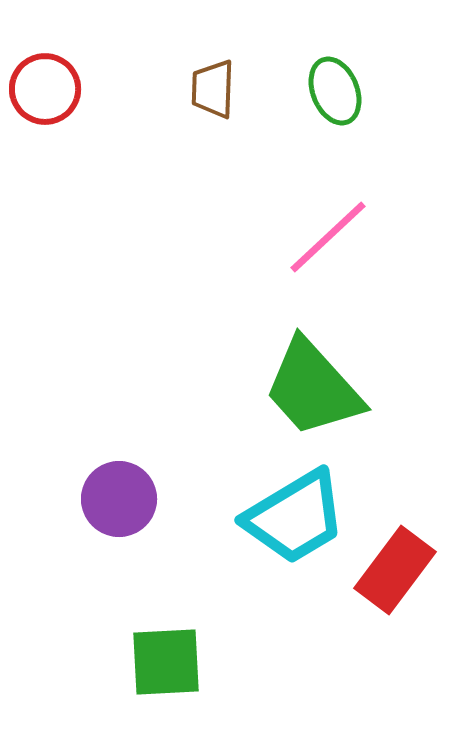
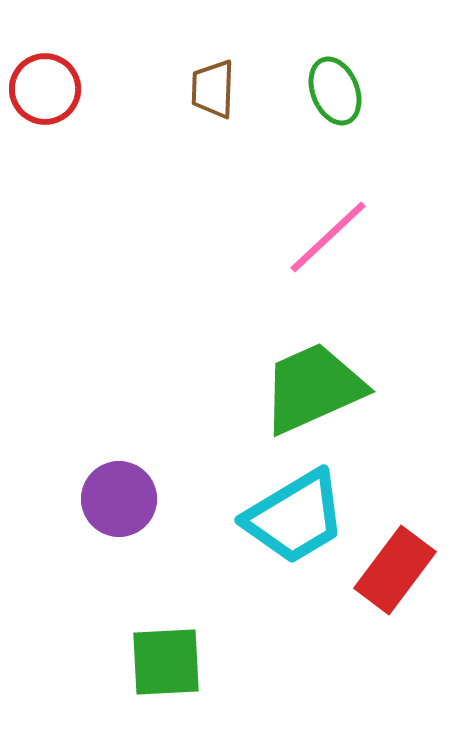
green trapezoid: rotated 108 degrees clockwise
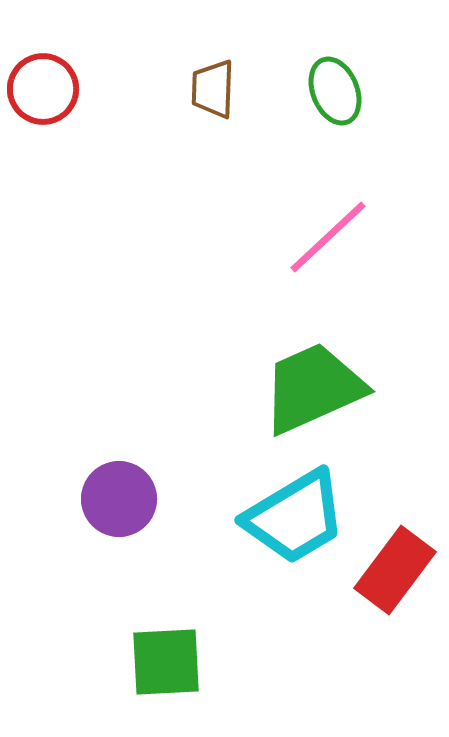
red circle: moved 2 px left
